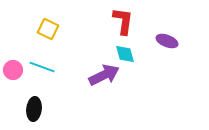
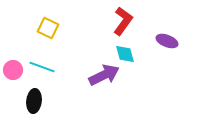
red L-shape: rotated 28 degrees clockwise
yellow square: moved 1 px up
black ellipse: moved 8 px up
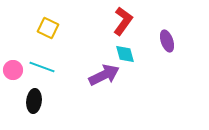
purple ellipse: rotated 50 degrees clockwise
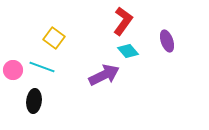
yellow square: moved 6 px right, 10 px down; rotated 10 degrees clockwise
cyan diamond: moved 3 px right, 3 px up; rotated 25 degrees counterclockwise
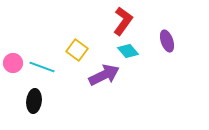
yellow square: moved 23 px right, 12 px down
pink circle: moved 7 px up
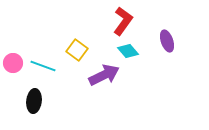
cyan line: moved 1 px right, 1 px up
